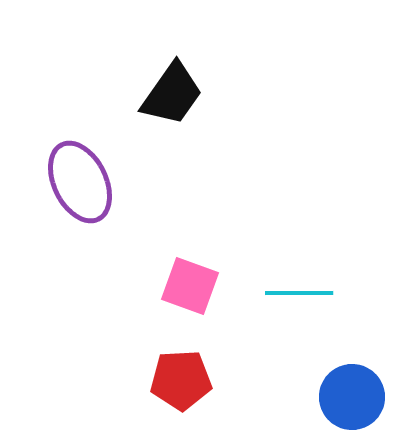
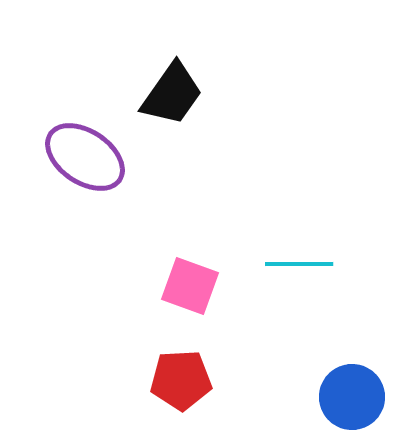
purple ellipse: moved 5 px right, 25 px up; rotated 30 degrees counterclockwise
cyan line: moved 29 px up
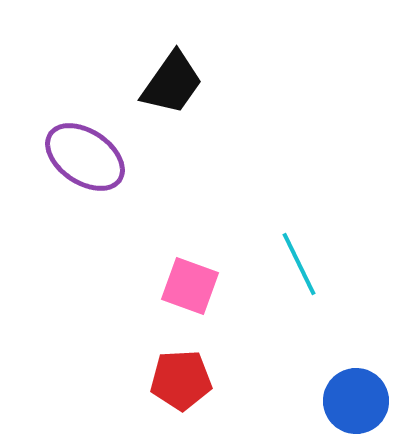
black trapezoid: moved 11 px up
cyan line: rotated 64 degrees clockwise
blue circle: moved 4 px right, 4 px down
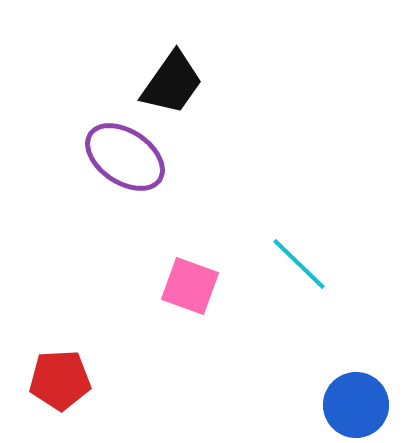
purple ellipse: moved 40 px right
cyan line: rotated 20 degrees counterclockwise
red pentagon: moved 121 px left
blue circle: moved 4 px down
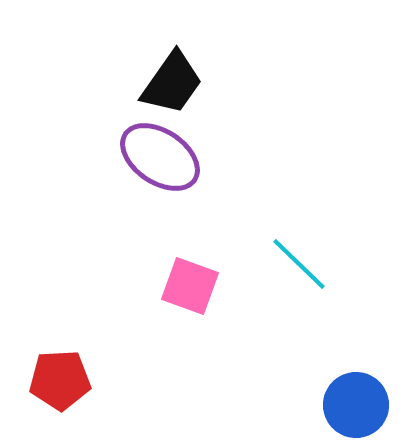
purple ellipse: moved 35 px right
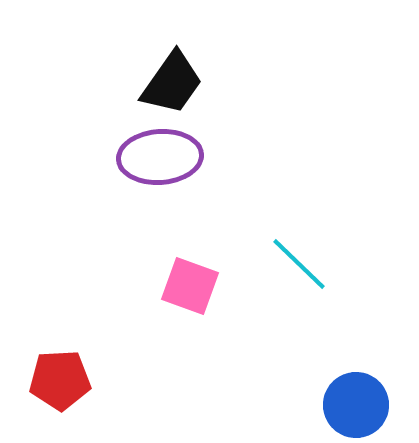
purple ellipse: rotated 38 degrees counterclockwise
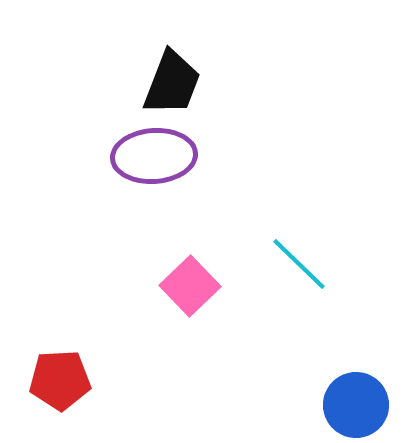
black trapezoid: rotated 14 degrees counterclockwise
purple ellipse: moved 6 px left, 1 px up
pink square: rotated 26 degrees clockwise
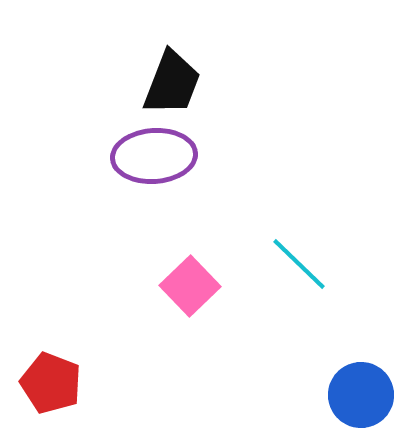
red pentagon: moved 9 px left, 3 px down; rotated 24 degrees clockwise
blue circle: moved 5 px right, 10 px up
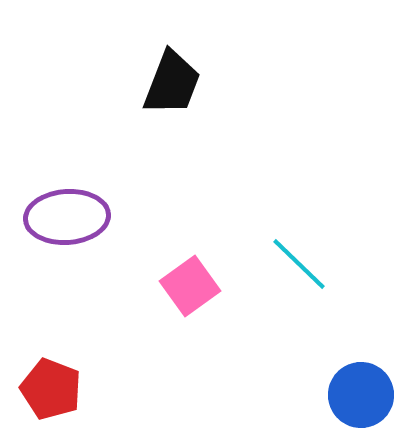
purple ellipse: moved 87 px left, 61 px down
pink square: rotated 8 degrees clockwise
red pentagon: moved 6 px down
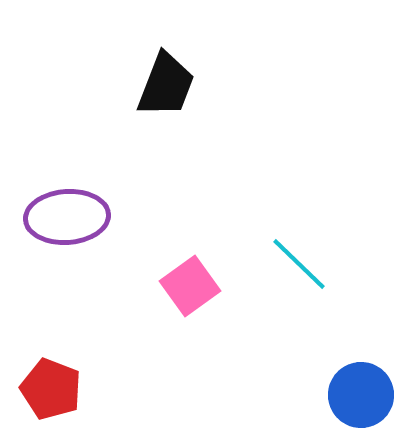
black trapezoid: moved 6 px left, 2 px down
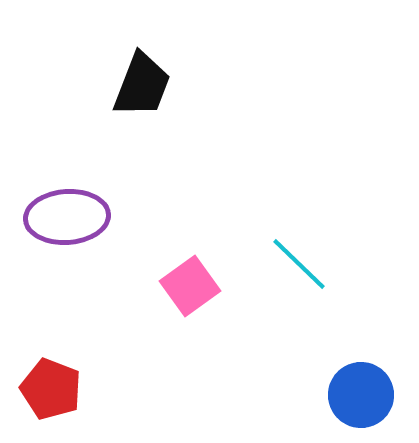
black trapezoid: moved 24 px left
